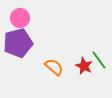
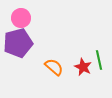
pink circle: moved 1 px right
green line: rotated 24 degrees clockwise
red star: moved 1 px left, 1 px down
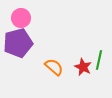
green line: rotated 24 degrees clockwise
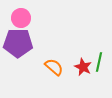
purple pentagon: rotated 16 degrees clockwise
green line: moved 2 px down
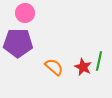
pink circle: moved 4 px right, 5 px up
green line: moved 1 px up
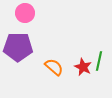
purple pentagon: moved 4 px down
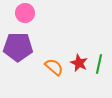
green line: moved 3 px down
red star: moved 4 px left, 4 px up
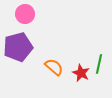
pink circle: moved 1 px down
purple pentagon: rotated 16 degrees counterclockwise
red star: moved 2 px right, 10 px down
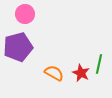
orange semicircle: moved 6 px down; rotated 12 degrees counterclockwise
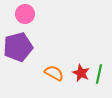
green line: moved 10 px down
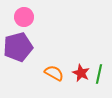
pink circle: moved 1 px left, 3 px down
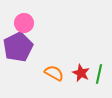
pink circle: moved 6 px down
purple pentagon: rotated 12 degrees counterclockwise
